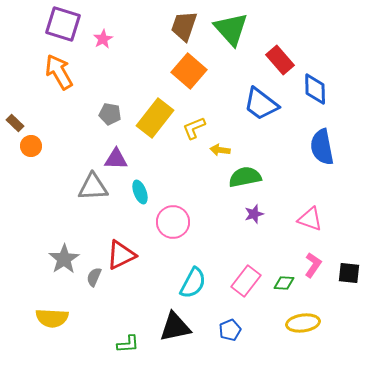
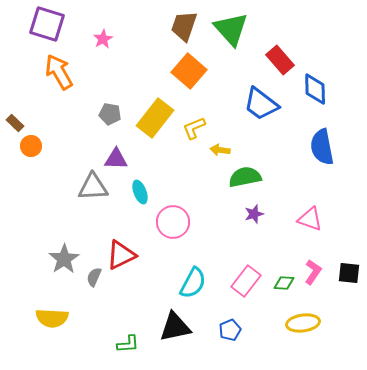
purple square: moved 16 px left
pink L-shape: moved 7 px down
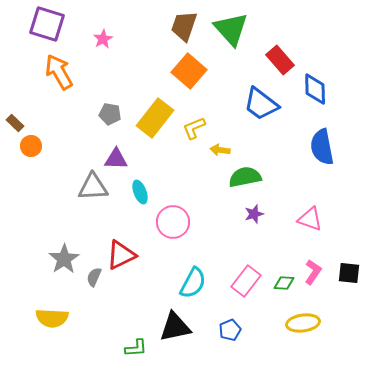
green L-shape: moved 8 px right, 4 px down
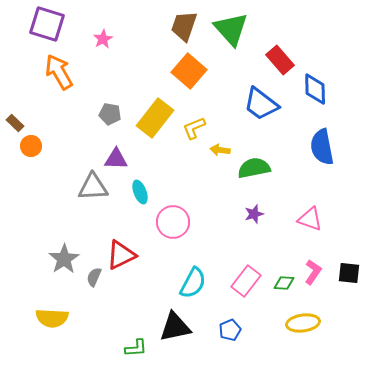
green semicircle: moved 9 px right, 9 px up
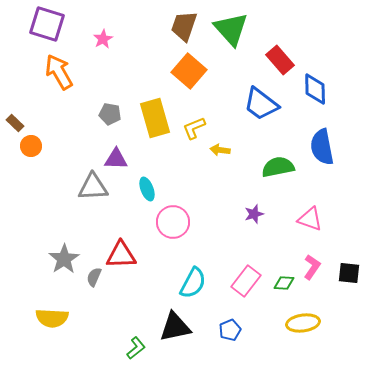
yellow rectangle: rotated 54 degrees counterclockwise
green semicircle: moved 24 px right, 1 px up
cyan ellipse: moved 7 px right, 3 px up
red triangle: rotated 24 degrees clockwise
pink L-shape: moved 1 px left, 5 px up
green L-shape: rotated 35 degrees counterclockwise
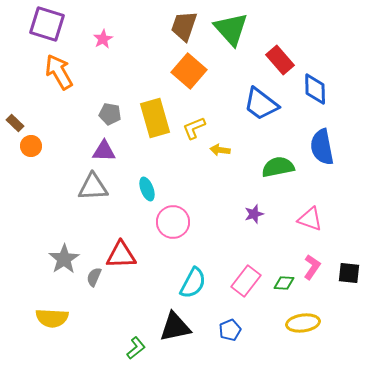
purple triangle: moved 12 px left, 8 px up
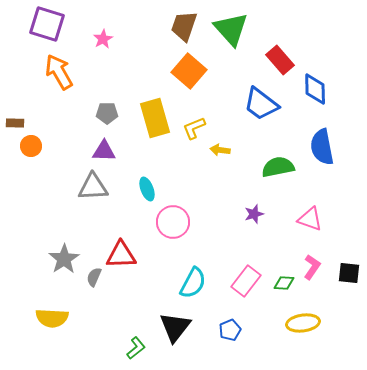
gray pentagon: moved 3 px left, 1 px up; rotated 10 degrees counterclockwise
brown rectangle: rotated 42 degrees counterclockwise
black triangle: rotated 40 degrees counterclockwise
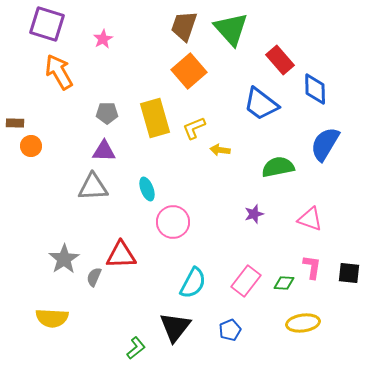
orange square: rotated 8 degrees clockwise
blue semicircle: moved 3 px right, 3 px up; rotated 42 degrees clockwise
pink L-shape: rotated 25 degrees counterclockwise
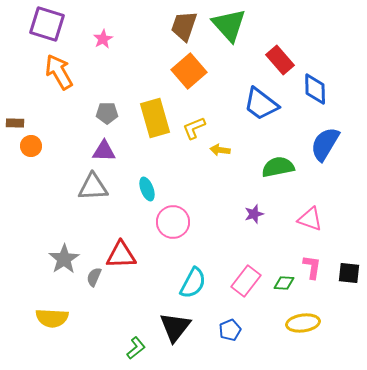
green triangle: moved 2 px left, 4 px up
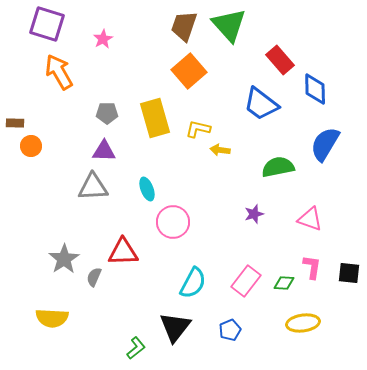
yellow L-shape: moved 4 px right, 1 px down; rotated 35 degrees clockwise
red triangle: moved 2 px right, 3 px up
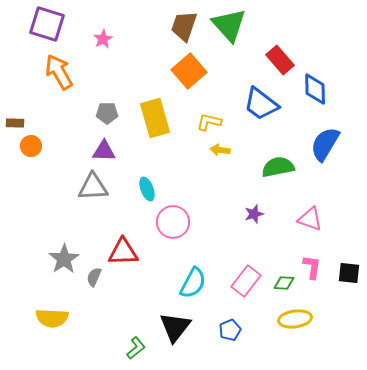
yellow L-shape: moved 11 px right, 7 px up
yellow ellipse: moved 8 px left, 4 px up
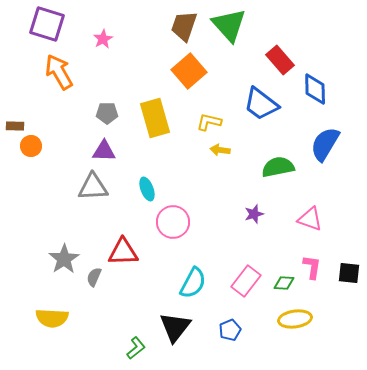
brown rectangle: moved 3 px down
